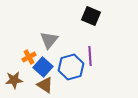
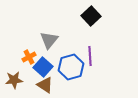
black square: rotated 24 degrees clockwise
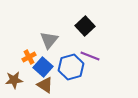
black square: moved 6 px left, 10 px down
purple line: rotated 66 degrees counterclockwise
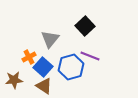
gray triangle: moved 1 px right, 1 px up
brown triangle: moved 1 px left, 1 px down
